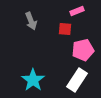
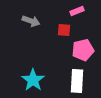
gray arrow: rotated 48 degrees counterclockwise
red square: moved 1 px left, 1 px down
white rectangle: moved 1 px down; rotated 30 degrees counterclockwise
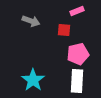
pink pentagon: moved 5 px left, 4 px down
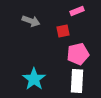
red square: moved 1 px left, 1 px down; rotated 16 degrees counterclockwise
cyan star: moved 1 px right, 1 px up
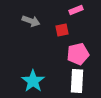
pink rectangle: moved 1 px left, 1 px up
red square: moved 1 px left, 1 px up
cyan star: moved 1 px left, 2 px down
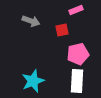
cyan star: rotated 15 degrees clockwise
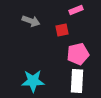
cyan star: rotated 20 degrees clockwise
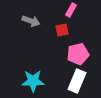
pink rectangle: moved 5 px left; rotated 40 degrees counterclockwise
white rectangle: rotated 20 degrees clockwise
